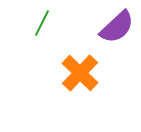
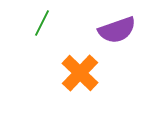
purple semicircle: moved 3 px down; rotated 24 degrees clockwise
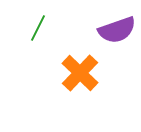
green line: moved 4 px left, 5 px down
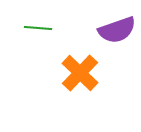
green line: rotated 68 degrees clockwise
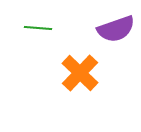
purple semicircle: moved 1 px left, 1 px up
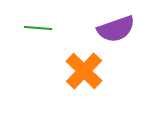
orange cross: moved 4 px right, 2 px up
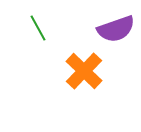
green line: rotated 56 degrees clockwise
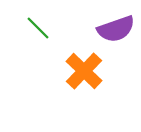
green line: rotated 16 degrees counterclockwise
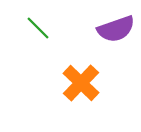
orange cross: moved 3 px left, 12 px down
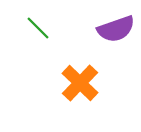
orange cross: moved 1 px left
